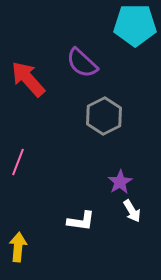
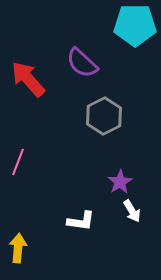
yellow arrow: moved 1 px down
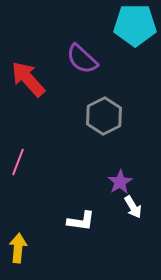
purple semicircle: moved 4 px up
white arrow: moved 1 px right, 4 px up
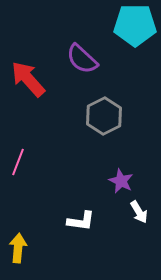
purple star: moved 1 px right, 1 px up; rotated 15 degrees counterclockwise
white arrow: moved 6 px right, 5 px down
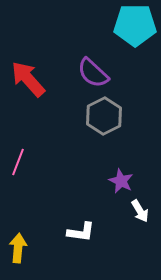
purple semicircle: moved 11 px right, 14 px down
white arrow: moved 1 px right, 1 px up
white L-shape: moved 11 px down
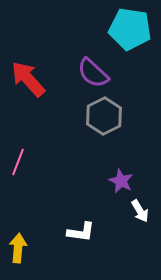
cyan pentagon: moved 5 px left, 4 px down; rotated 9 degrees clockwise
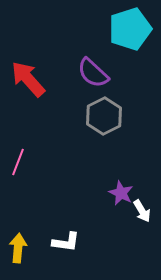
cyan pentagon: rotated 27 degrees counterclockwise
purple star: moved 12 px down
white arrow: moved 2 px right
white L-shape: moved 15 px left, 10 px down
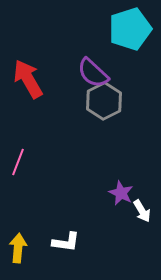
red arrow: rotated 12 degrees clockwise
gray hexagon: moved 15 px up
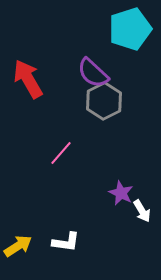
pink line: moved 43 px right, 9 px up; rotated 20 degrees clockwise
yellow arrow: moved 2 px up; rotated 52 degrees clockwise
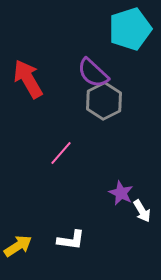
white L-shape: moved 5 px right, 2 px up
